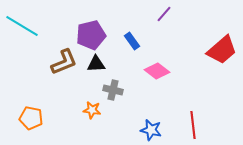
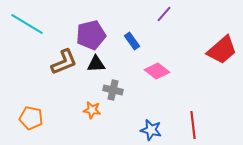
cyan line: moved 5 px right, 2 px up
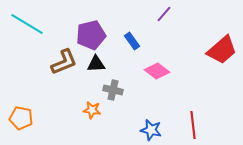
orange pentagon: moved 10 px left
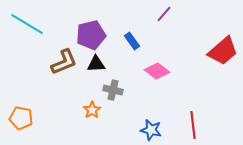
red trapezoid: moved 1 px right, 1 px down
orange star: rotated 30 degrees clockwise
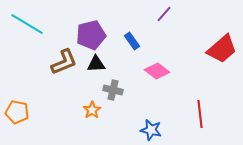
red trapezoid: moved 1 px left, 2 px up
orange pentagon: moved 4 px left, 6 px up
red line: moved 7 px right, 11 px up
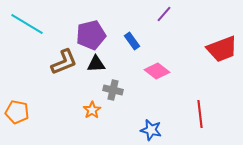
red trapezoid: rotated 20 degrees clockwise
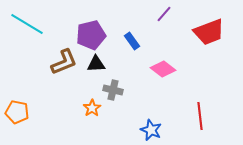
red trapezoid: moved 13 px left, 17 px up
pink diamond: moved 6 px right, 2 px up
orange star: moved 2 px up
red line: moved 2 px down
blue star: rotated 10 degrees clockwise
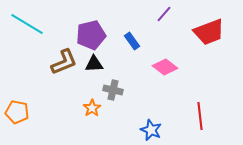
black triangle: moved 2 px left
pink diamond: moved 2 px right, 2 px up
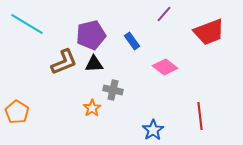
orange pentagon: rotated 20 degrees clockwise
blue star: moved 2 px right; rotated 15 degrees clockwise
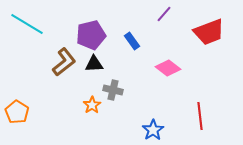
brown L-shape: rotated 16 degrees counterclockwise
pink diamond: moved 3 px right, 1 px down
orange star: moved 3 px up
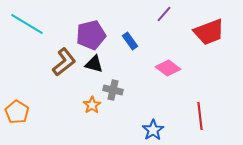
blue rectangle: moved 2 px left
black triangle: rotated 18 degrees clockwise
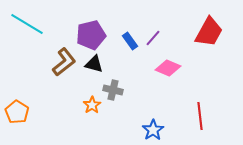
purple line: moved 11 px left, 24 px down
red trapezoid: rotated 40 degrees counterclockwise
pink diamond: rotated 15 degrees counterclockwise
